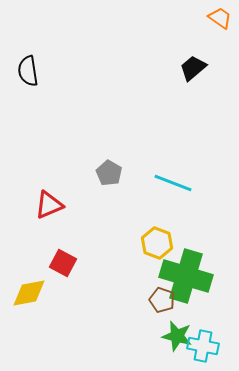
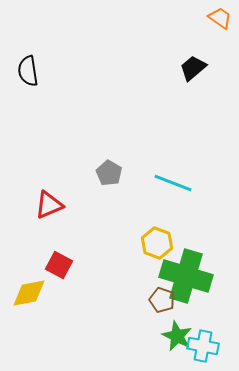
red square: moved 4 px left, 2 px down
green star: rotated 12 degrees clockwise
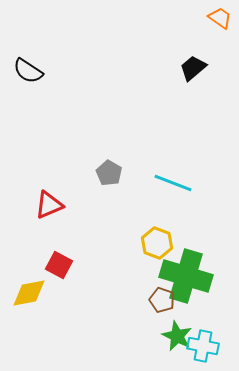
black semicircle: rotated 48 degrees counterclockwise
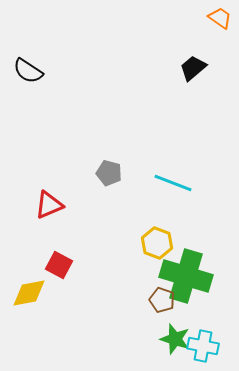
gray pentagon: rotated 15 degrees counterclockwise
green star: moved 2 px left, 3 px down; rotated 8 degrees counterclockwise
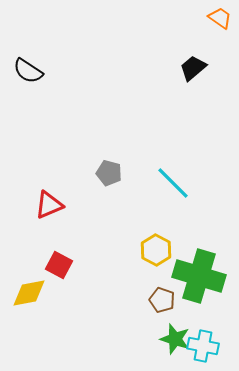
cyan line: rotated 24 degrees clockwise
yellow hexagon: moved 1 px left, 7 px down; rotated 8 degrees clockwise
green cross: moved 13 px right
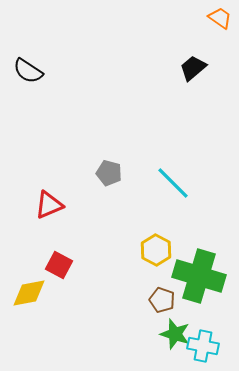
green star: moved 5 px up
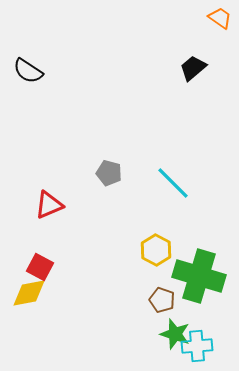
red square: moved 19 px left, 2 px down
cyan cross: moved 6 px left; rotated 16 degrees counterclockwise
